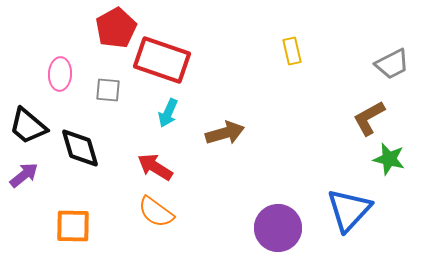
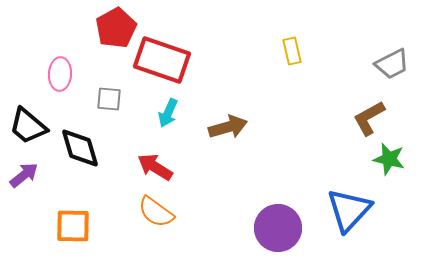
gray square: moved 1 px right, 9 px down
brown arrow: moved 3 px right, 6 px up
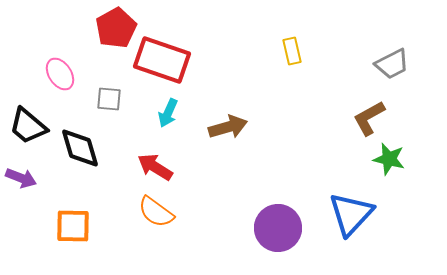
pink ellipse: rotated 36 degrees counterclockwise
purple arrow: moved 3 px left, 3 px down; rotated 60 degrees clockwise
blue triangle: moved 2 px right, 4 px down
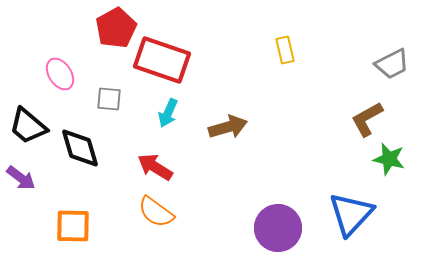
yellow rectangle: moved 7 px left, 1 px up
brown L-shape: moved 2 px left, 1 px down
purple arrow: rotated 16 degrees clockwise
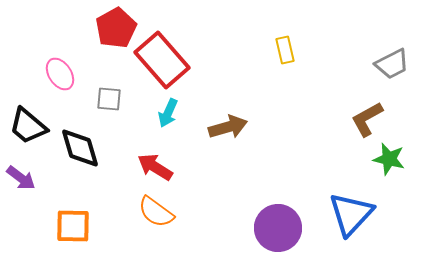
red rectangle: rotated 30 degrees clockwise
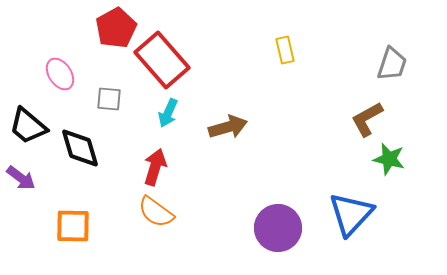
gray trapezoid: rotated 45 degrees counterclockwise
red arrow: rotated 75 degrees clockwise
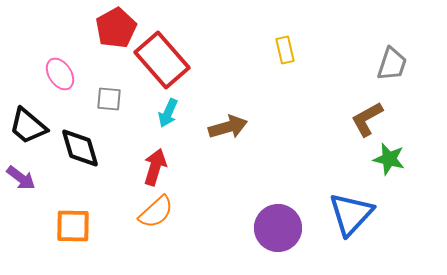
orange semicircle: rotated 78 degrees counterclockwise
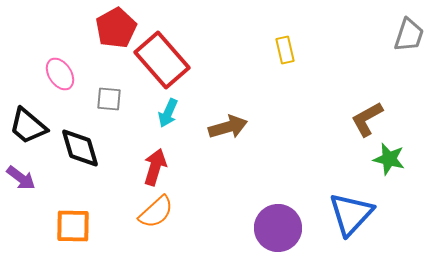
gray trapezoid: moved 17 px right, 29 px up
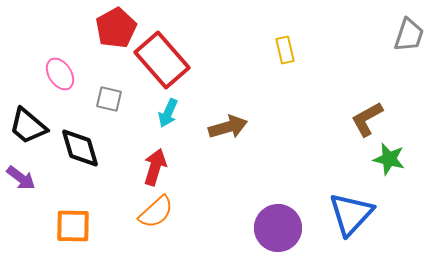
gray square: rotated 8 degrees clockwise
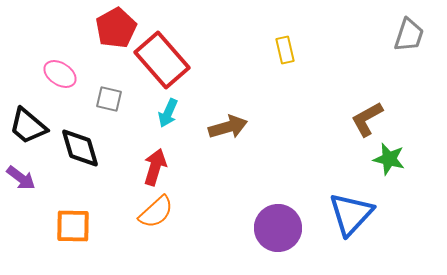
pink ellipse: rotated 24 degrees counterclockwise
